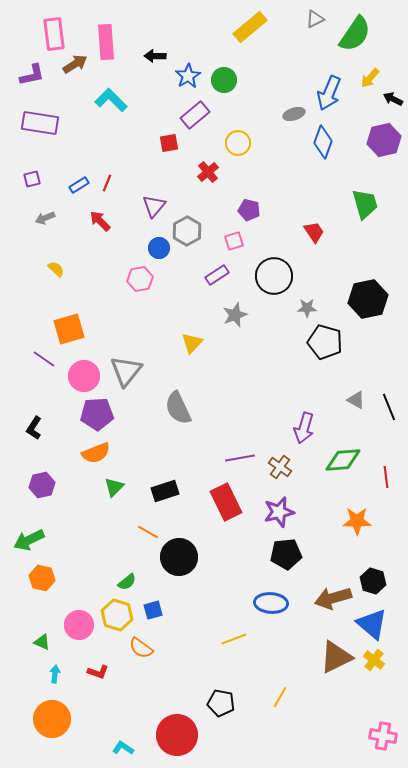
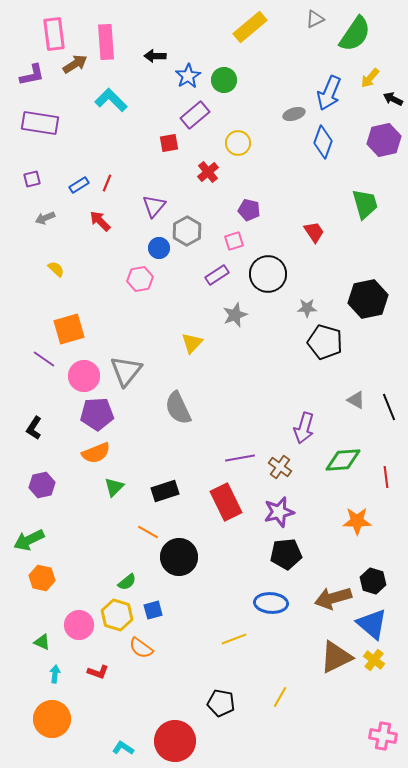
black circle at (274, 276): moved 6 px left, 2 px up
red circle at (177, 735): moved 2 px left, 6 px down
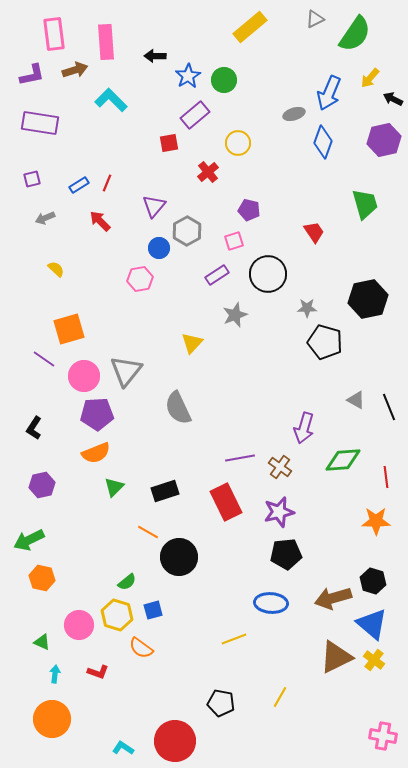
brown arrow at (75, 64): moved 6 px down; rotated 15 degrees clockwise
orange star at (357, 521): moved 19 px right
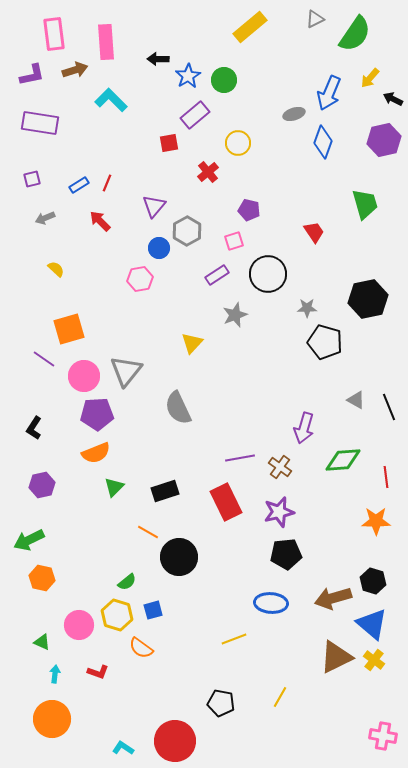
black arrow at (155, 56): moved 3 px right, 3 px down
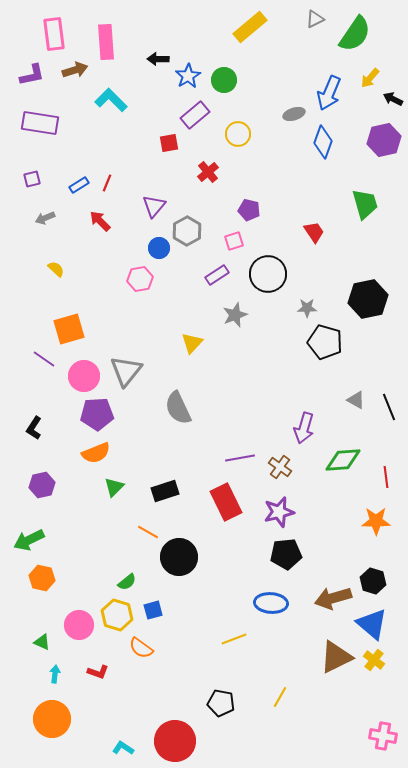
yellow circle at (238, 143): moved 9 px up
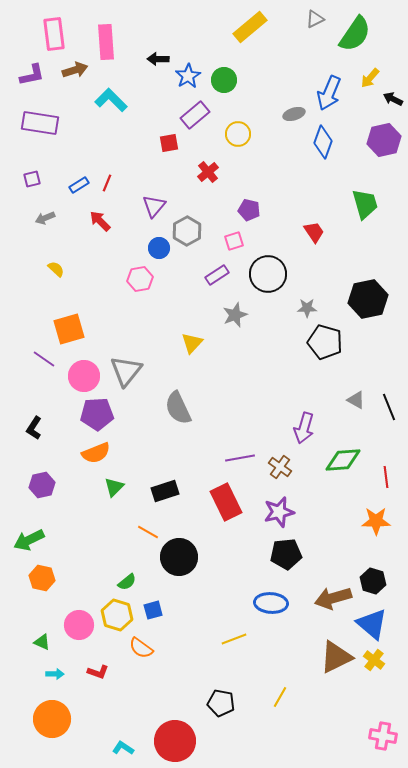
cyan arrow at (55, 674): rotated 84 degrees clockwise
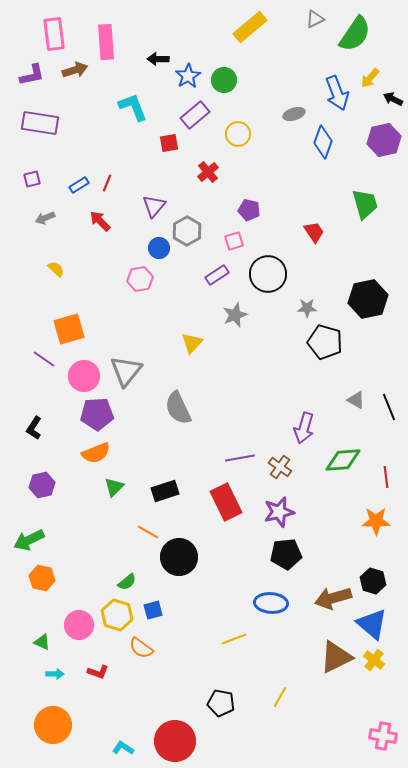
blue arrow at (329, 93): moved 8 px right; rotated 44 degrees counterclockwise
cyan L-shape at (111, 100): moved 22 px right, 7 px down; rotated 24 degrees clockwise
orange circle at (52, 719): moved 1 px right, 6 px down
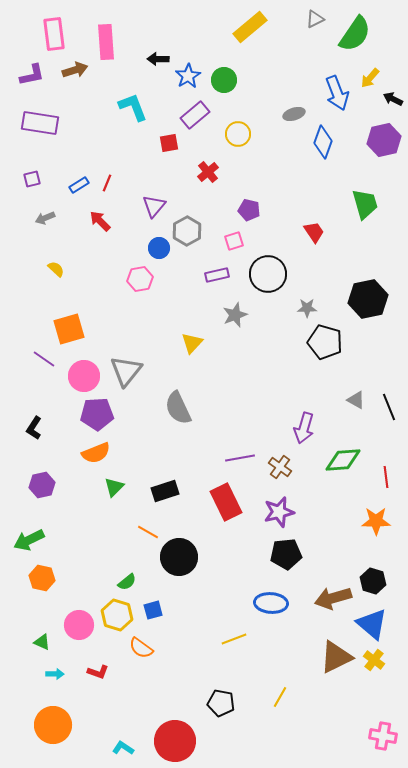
purple rectangle at (217, 275): rotated 20 degrees clockwise
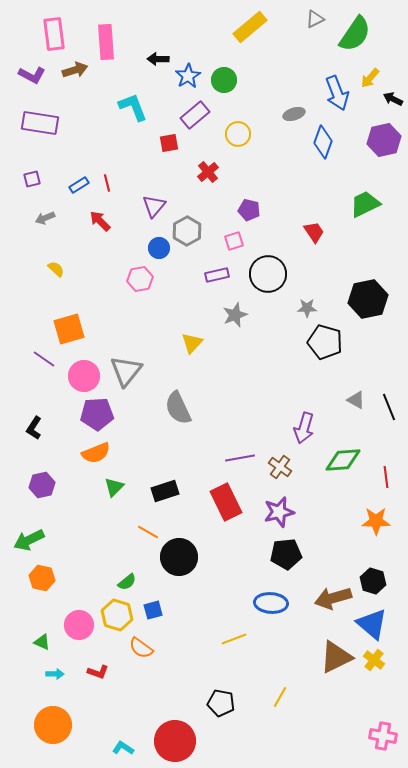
purple L-shape at (32, 75): rotated 40 degrees clockwise
red line at (107, 183): rotated 36 degrees counterclockwise
green trapezoid at (365, 204): rotated 100 degrees counterclockwise
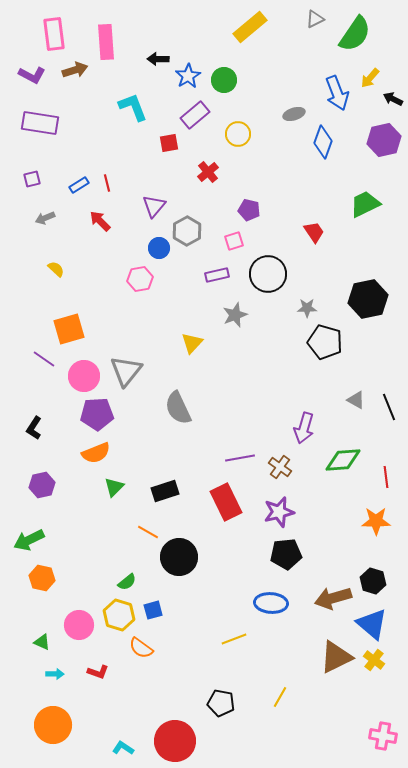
yellow hexagon at (117, 615): moved 2 px right
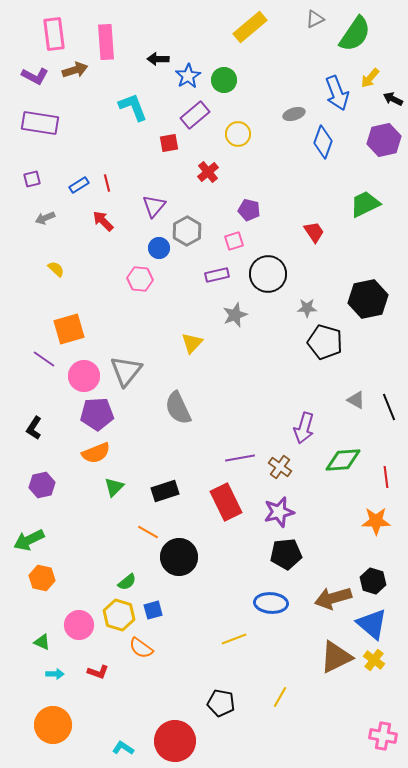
purple L-shape at (32, 75): moved 3 px right, 1 px down
red arrow at (100, 221): moved 3 px right
pink hexagon at (140, 279): rotated 15 degrees clockwise
